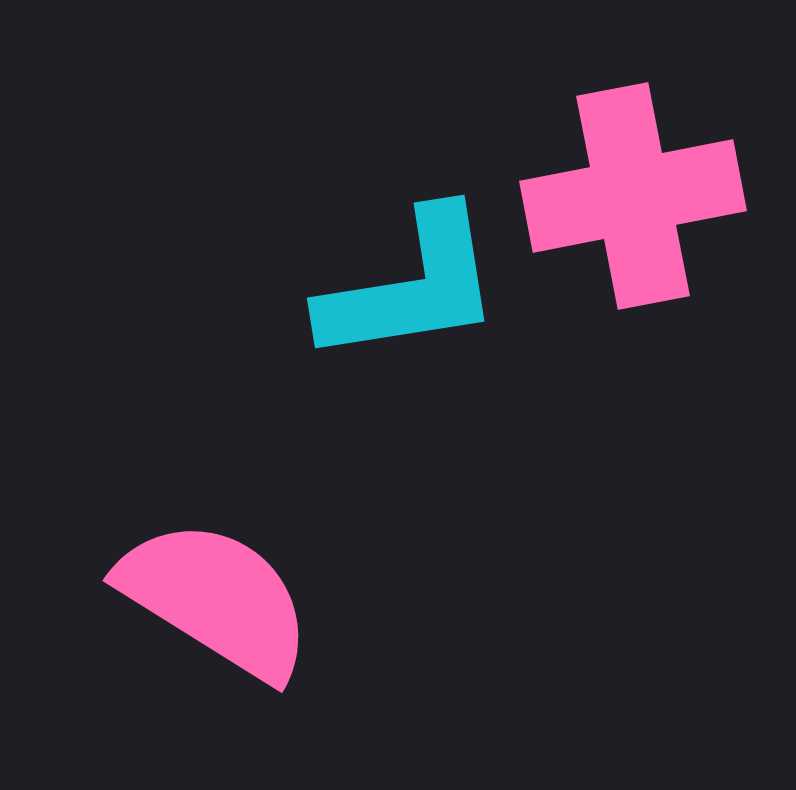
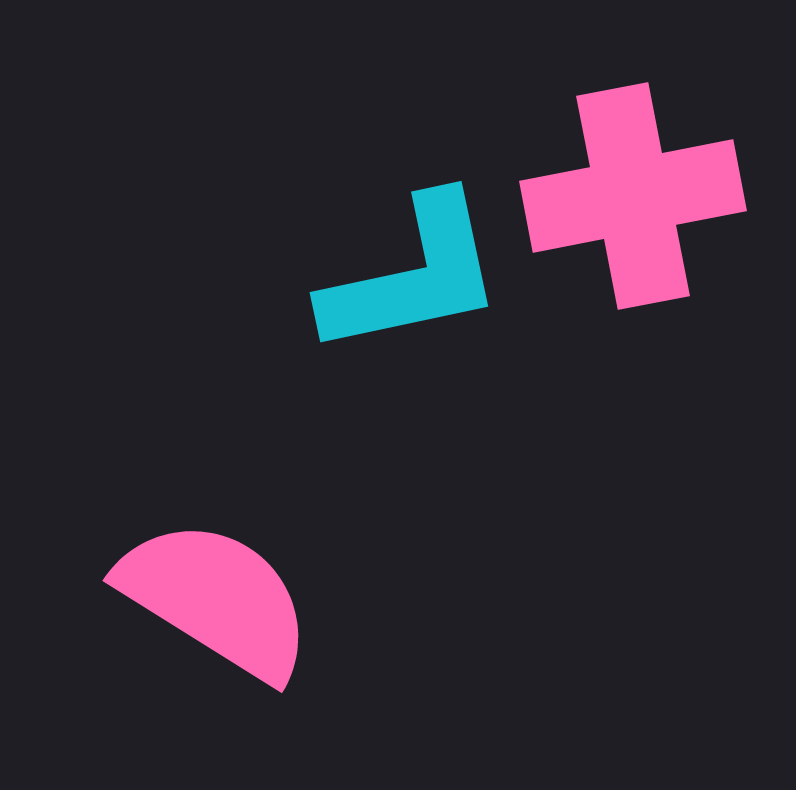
cyan L-shape: moved 2 px right, 11 px up; rotated 3 degrees counterclockwise
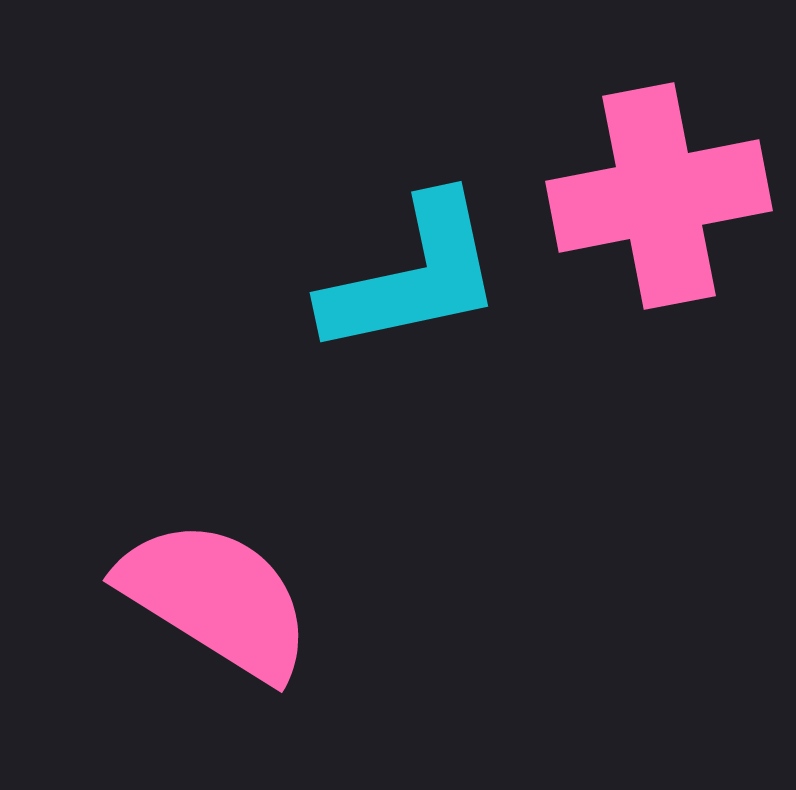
pink cross: moved 26 px right
